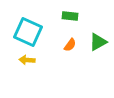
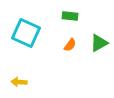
cyan square: moved 2 px left, 1 px down
green triangle: moved 1 px right, 1 px down
yellow arrow: moved 8 px left, 22 px down
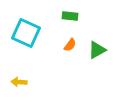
green triangle: moved 2 px left, 7 px down
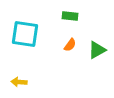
cyan square: moved 1 px left, 1 px down; rotated 16 degrees counterclockwise
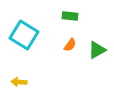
cyan square: moved 1 px left, 1 px down; rotated 24 degrees clockwise
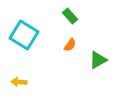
green rectangle: rotated 42 degrees clockwise
green triangle: moved 1 px right, 10 px down
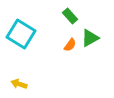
cyan square: moved 3 px left, 1 px up
green triangle: moved 8 px left, 22 px up
yellow arrow: moved 2 px down; rotated 14 degrees clockwise
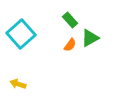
green rectangle: moved 4 px down
cyan square: rotated 16 degrees clockwise
yellow arrow: moved 1 px left
